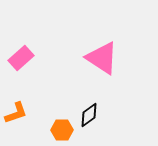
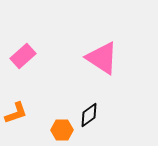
pink rectangle: moved 2 px right, 2 px up
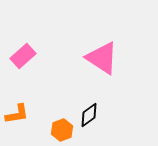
orange L-shape: moved 1 px right, 1 px down; rotated 10 degrees clockwise
orange hexagon: rotated 20 degrees counterclockwise
